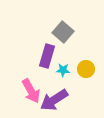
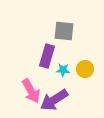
gray square: moved 1 px right, 1 px up; rotated 35 degrees counterclockwise
yellow circle: moved 1 px left
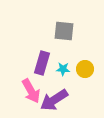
purple rectangle: moved 5 px left, 7 px down
cyan star: moved 1 px up
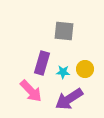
cyan star: moved 3 px down
pink arrow: rotated 15 degrees counterclockwise
purple arrow: moved 15 px right, 1 px up
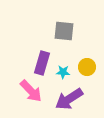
yellow circle: moved 2 px right, 2 px up
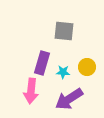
pink arrow: rotated 50 degrees clockwise
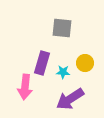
gray square: moved 2 px left, 3 px up
yellow circle: moved 2 px left, 4 px up
pink arrow: moved 6 px left, 4 px up
purple arrow: moved 1 px right
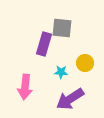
purple rectangle: moved 2 px right, 19 px up
cyan star: moved 2 px left
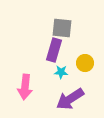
purple rectangle: moved 10 px right, 6 px down
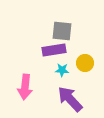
gray square: moved 3 px down
purple rectangle: rotated 65 degrees clockwise
cyan star: moved 1 px right, 2 px up
purple arrow: rotated 80 degrees clockwise
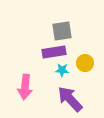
gray square: rotated 15 degrees counterclockwise
purple rectangle: moved 2 px down
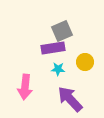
gray square: rotated 15 degrees counterclockwise
purple rectangle: moved 1 px left, 4 px up
yellow circle: moved 1 px up
cyan star: moved 4 px left, 1 px up
